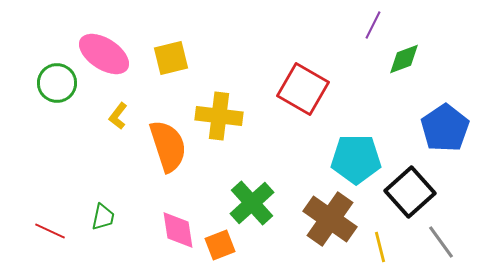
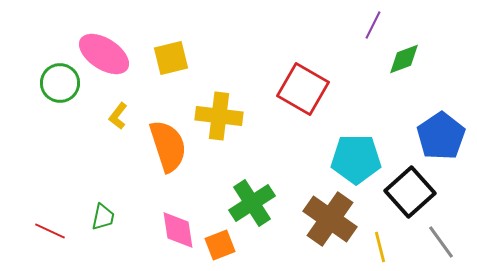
green circle: moved 3 px right
blue pentagon: moved 4 px left, 8 px down
green cross: rotated 9 degrees clockwise
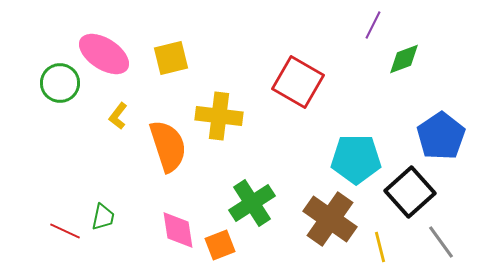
red square: moved 5 px left, 7 px up
red line: moved 15 px right
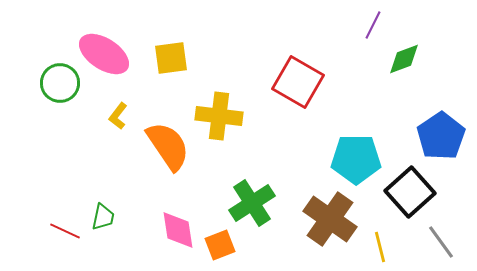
yellow square: rotated 6 degrees clockwise
orange semicircle: rotated 16 degrees counterclockwise
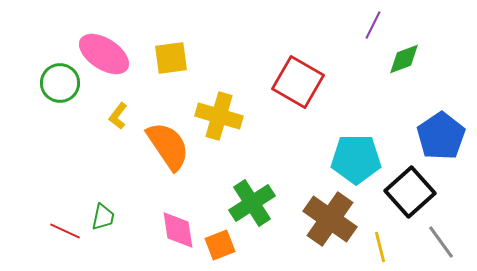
yellow cross: rotated 9 degrees clockwise
